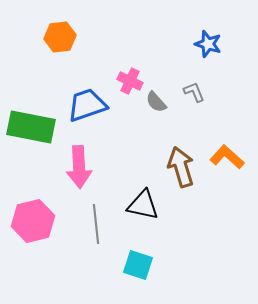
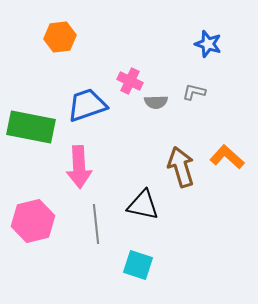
gray L-shape: rotated 55 degrees counterclockwise
gray semicircle: rotated 50 degrees counterclockwise
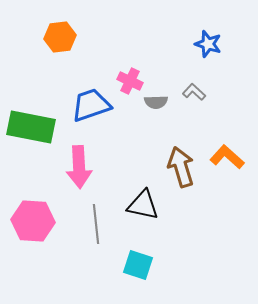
gray L-shape: rotated 30 degrees clockwise
blue trapezoid: moved 4 px right
pink hexagon: rotated 18 degrees clockwise
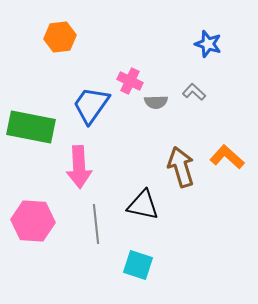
blue trapezoid: rotated 36 degrees counterclockwise
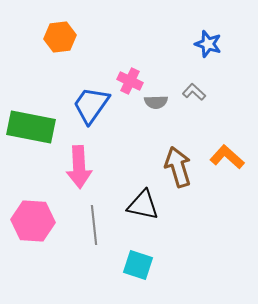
brown arrow: moved 3 px left
gray line: moved 2 px left, 1 px down
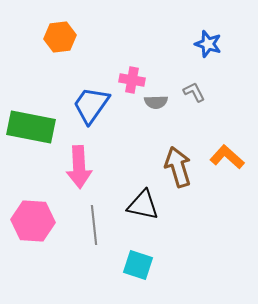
pink cross: moved 2 px right, 1 px up; rotated 15 degrees counterclockwise
gray L-shape: rotated 20 degrees clockwise
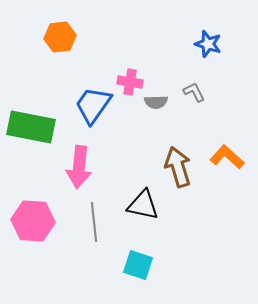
pink cross: moved 2 px left, 2 px down
blue trapezoid: moved 2 px right
pink arrow: rotated 9 degrees clockwise
gray line: moved 3 px up
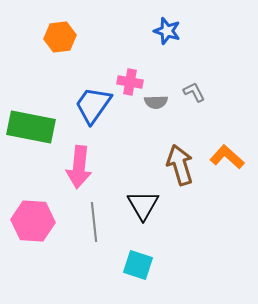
blue star: moved 41 px left, 13 px up
brown arrow: moved 2 px right, 2 px up
black triangle: rotated 48 degrees clockwise
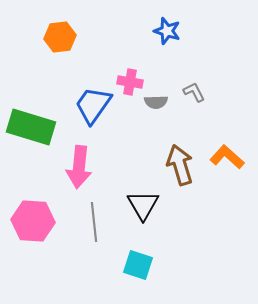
green rectangle: rotated 6 degrees clockwise
